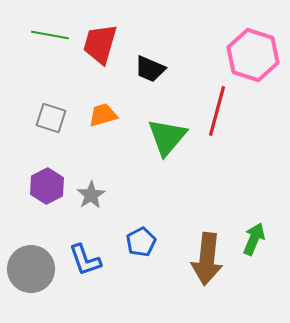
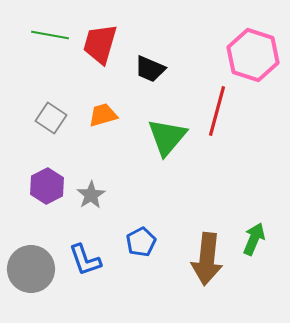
gray square: rotated 16 degrees clockwise
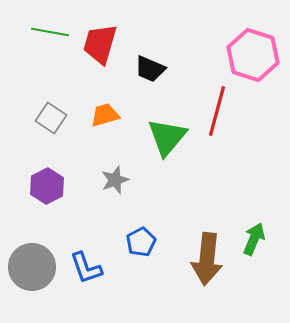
green line: moved 3 px up
orange trapezoid: moved 2 px right
gray star: moved 24 px right, 15 px up; rotated 12 degrees clockwise
blue L-shape: moved 1 px right, 8 px down
gray circle: moved 1 px right, 2 px up
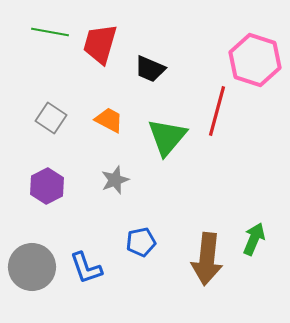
pink hexagon: moved 2 px right, 5 px down
orange trapezoid: moved 4 px right, 5 px down; rotated 44 degrees clockwise
blue pentagon: rotated 16 degrees clockwise
